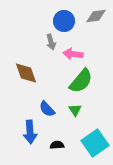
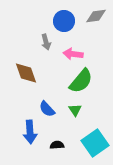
gray arrow: moved 5 px left
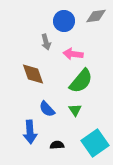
brown diamond: moved 7 px right, 1 px down
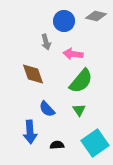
gray diamond: rotated 20 degrees clockwise
green triangle: moved 4 px right
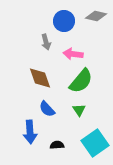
brown diamond: moved 7 px right, 4 px down
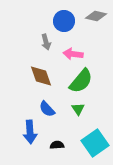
brown diamond: moved 1 px right, 2 px up
green triangle: moved 1 px left, 1 px up
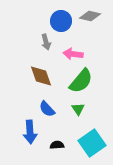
gray diamond: moved 6 px left
blue circle: moved 3 px left
cyan square: moved 3 px left
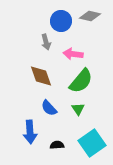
blue semicircle: moved 2 px right, 1 px up
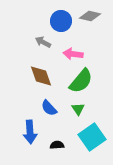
gray arrow: moved 3 px left; rotated 133 degrees clockwise
cyan square: moved 6 px up
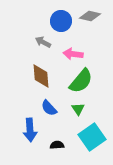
brown diamond: rotated 15 degrees clockwise
blue arrow: moved 2 px up
